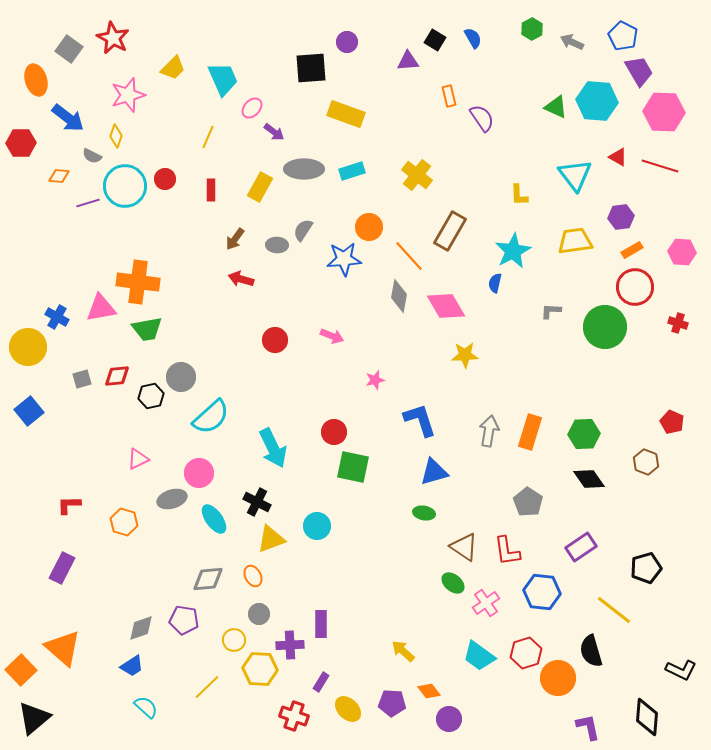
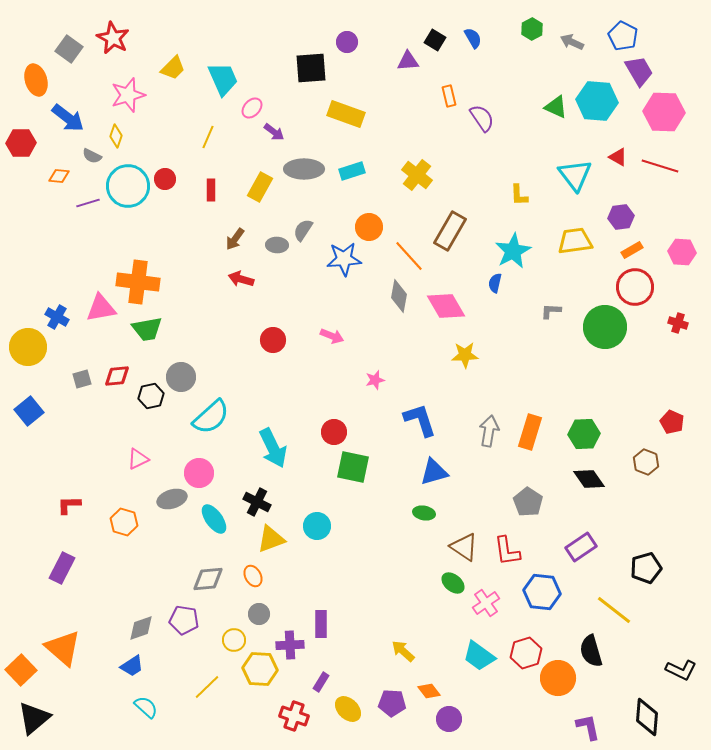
cyan circle at (125, 186): moved 3 px right
red circle at (275, 340): moved 2 px left
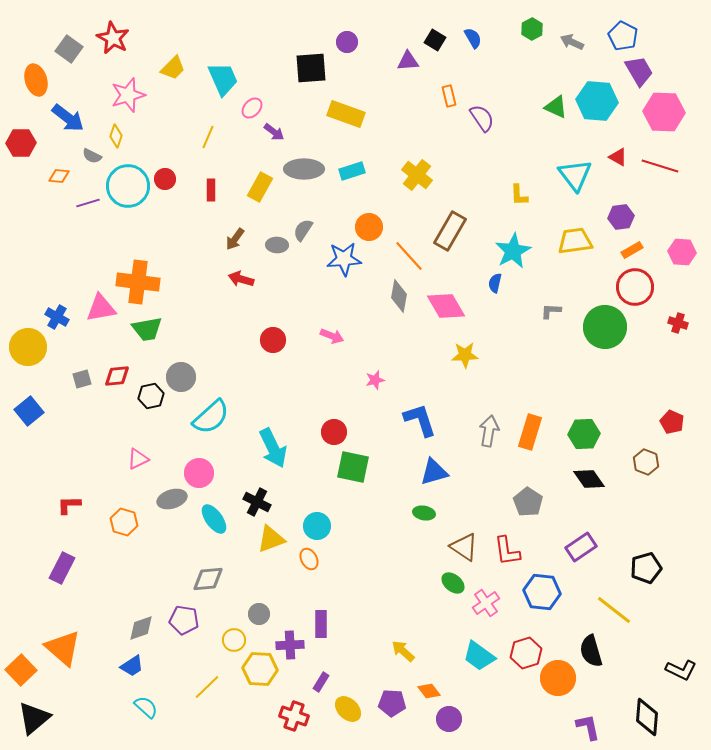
orange ellipse at (253, 576): moved 56 px right, 17 px up
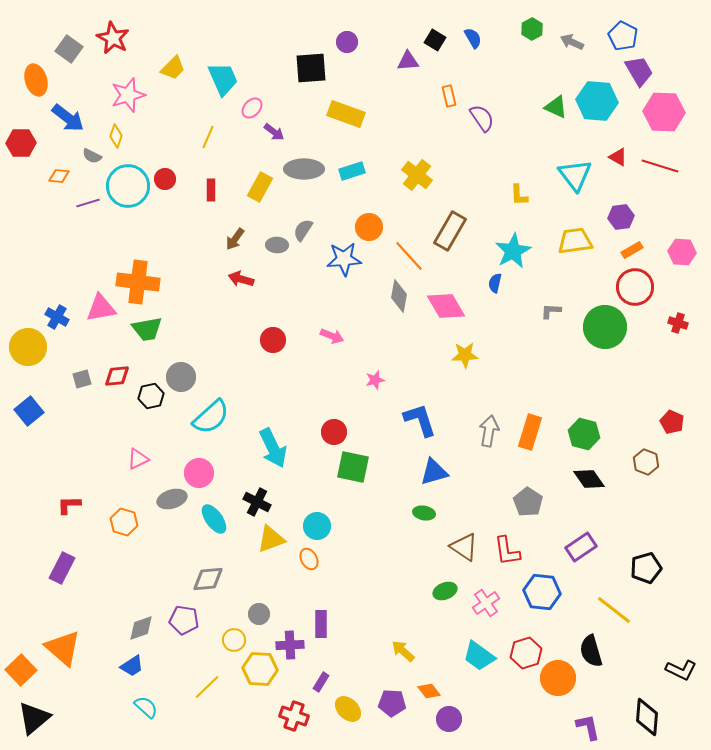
green hexagon at (584, 434): rotated 16 degrees clockwise
green ellipse at (453, 583): moved 8 px left, 8 px down; rotated 60 degrees counterclockwise
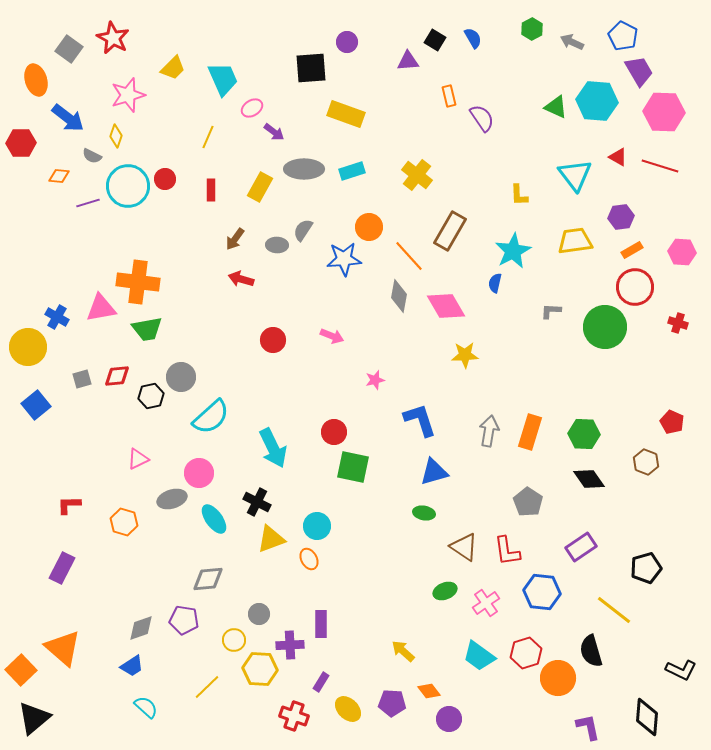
pink ellipse at (252, 108): rotated 15 degrees clockwise
blue square at (29, 411): moved 7 px right, 6 px up
green hexagon at (584, 434): rotated 12 degrees counterclockwise
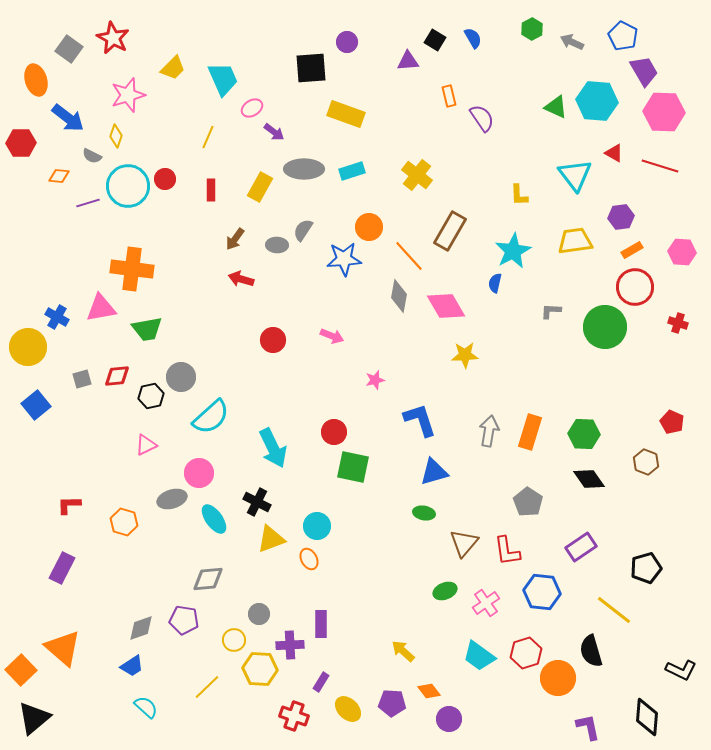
purple trapezoid at (639, 71): moved 5 px right
red triangle at (618, 157): moved 4 px left, 4 px up
orange cross at (138, 282): moved 6 px left, 13 px up
pink triangle at (138, 459): moved 8 px right, 14 px up
brown triangle at (464, 547): moved 4 px up; rotated 36 degrees clockwise
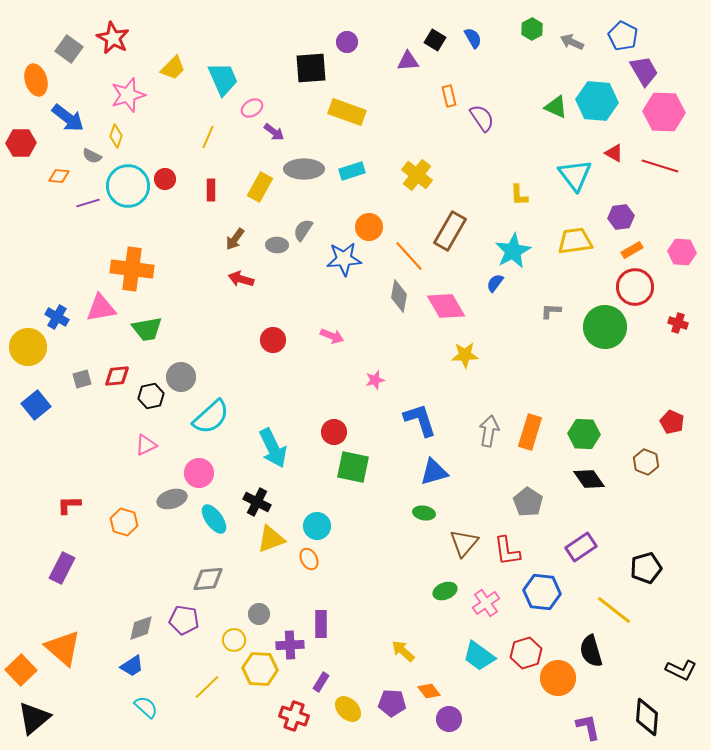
yellow rectangle at (346, 114): moved 1 px right, 2 px up
blue semicircle at (495, 283): rotated 24 degrees clockwise
